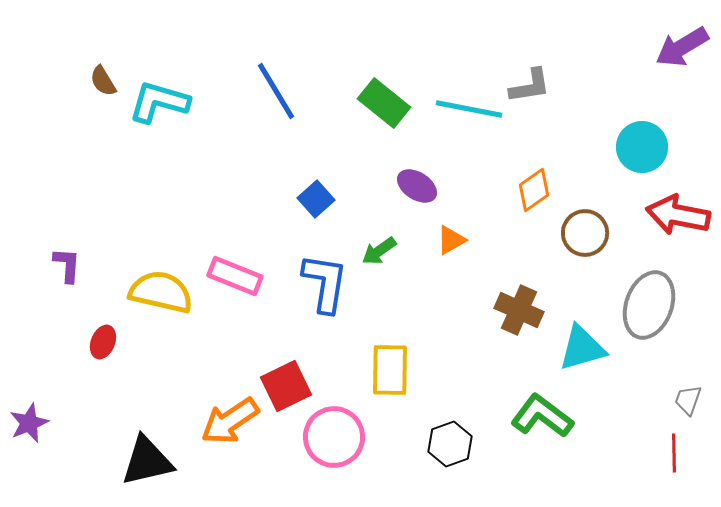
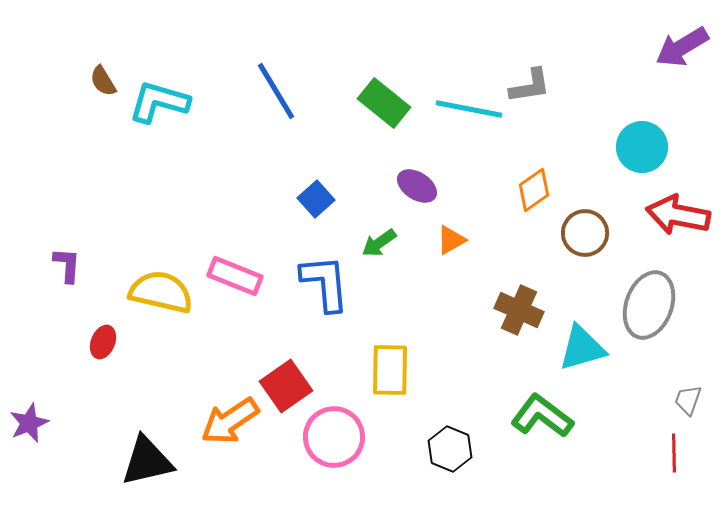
green arrow: moved 8 px up
blue L-shape: rotated 14 degrees counterclockwise
red square: rotated 9 degrees counterclockwise
black hexagon: moved 5 px down; rotated 18 degrees counterclockwise
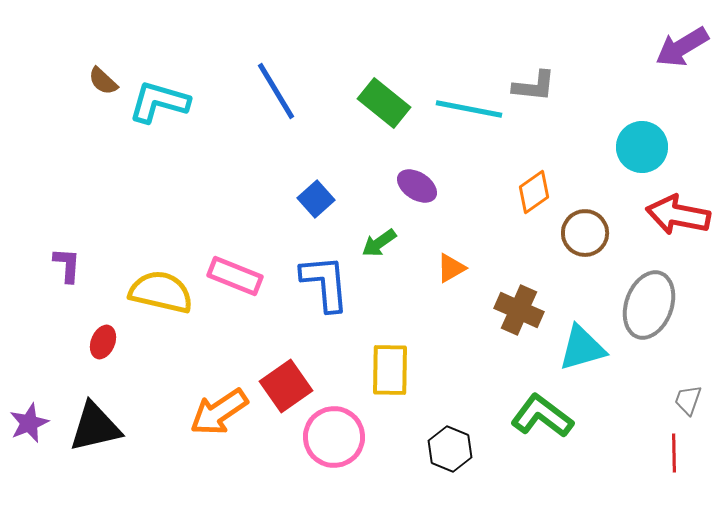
brown semicircle: rotated 16 degrees counterclockwise
gray L-shape: moved 4 px right; rotated 15 degrees clockwise
orange diamond: moved 2 px down
orange triangle: moved 28 px down
orange arrow: moved 11 px left, 9 px up
black triangle: moved 52 px left, 34 px up
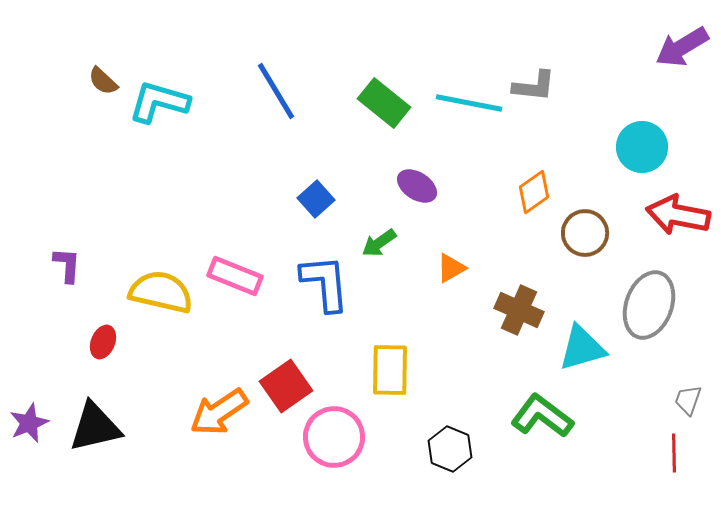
cyan line: moved 6 px up
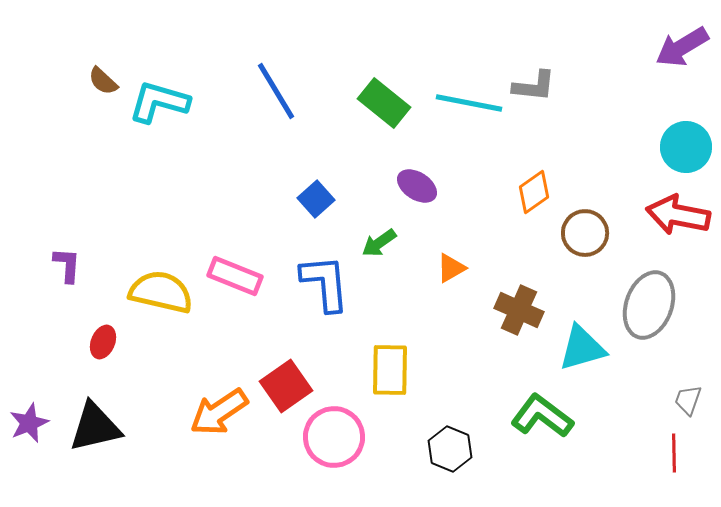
cyan circle: moved 44 px right
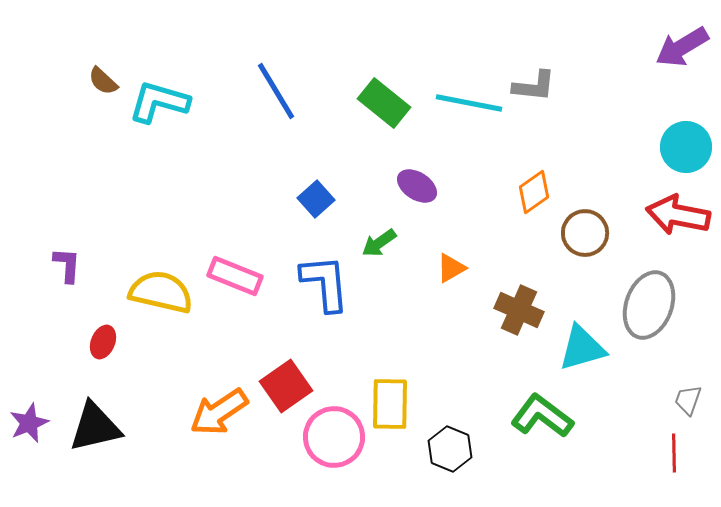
yellow rectangle: moved 34 px down
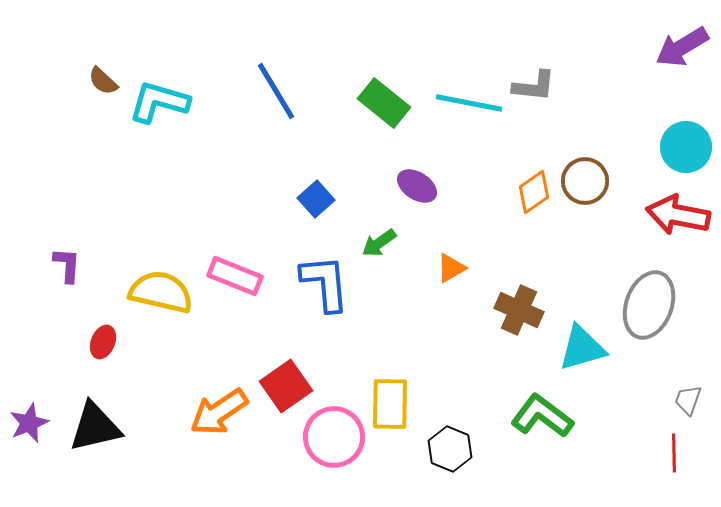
brown circle: moved 52 px up
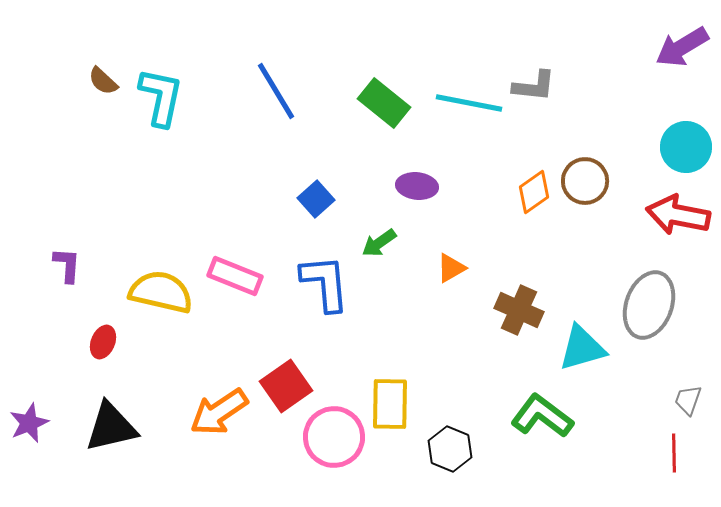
cyan L-shape: moved 2 px right, 5 px up; rotated 86 degrees clockwise
purple ellipse: rotated 27 degrees counterclockwise
black triangle: moved 16 px right
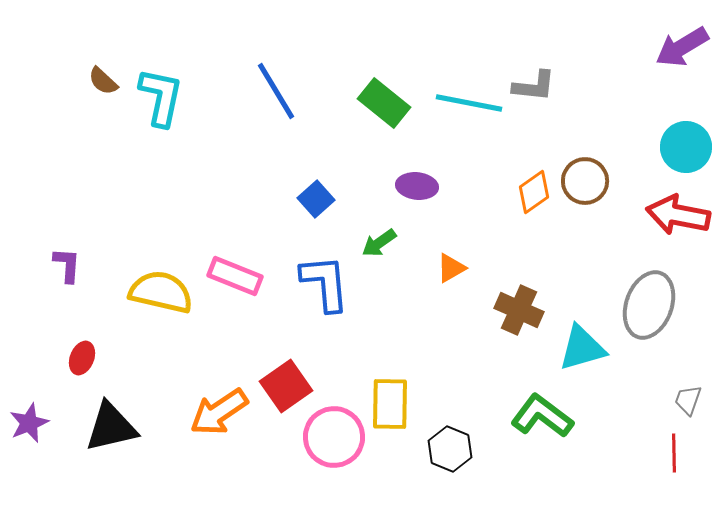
red ellipse: moved 21 px left, 16 px down
